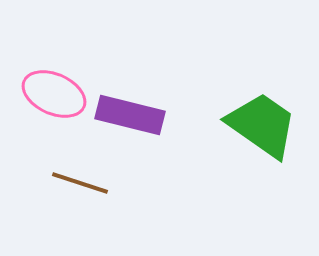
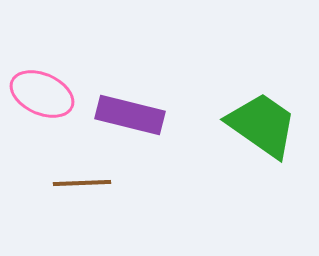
pink ellipse: moved 12 px left
brown line: moved 2 px right; rotated 20 degrees counterclockwise
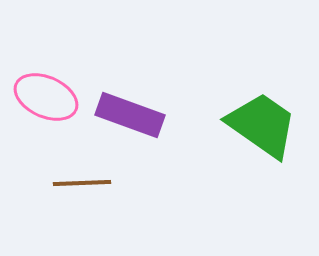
pink ellipse: moved 4 px right, 3 px down
purple rectangle: rotated 6 degrees clockwise
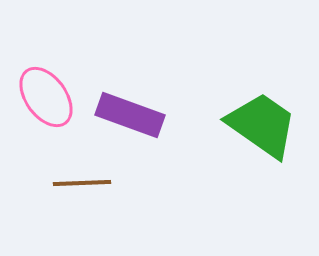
pink ellipse: rotated 30 degrees clockwise
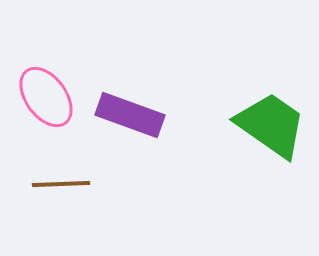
green trapezoid: moved 9 px right
brown line: moved 21 px left, 1 px down
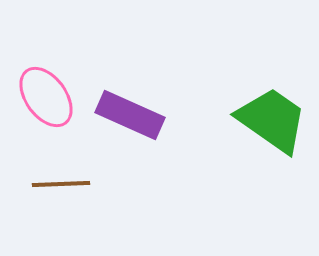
purple rectangle: rotated 4 degrees clockwise
green trapezoid: moved 1 px right, 5 px up
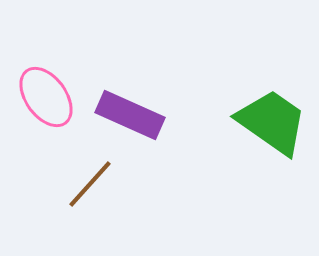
green trapezoid: moved 2 px down
brown line: moved 29 px right; rotated 46 degrees counterclockwise
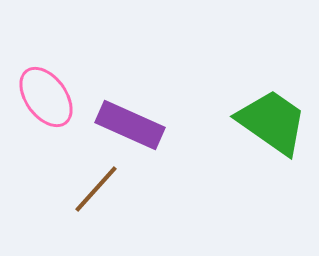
purple rectangle: moved 10 px down
brown line: moved 6 px right, 5 px down
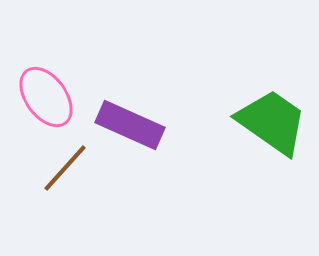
brown line: moved 31 px left, 21 px up
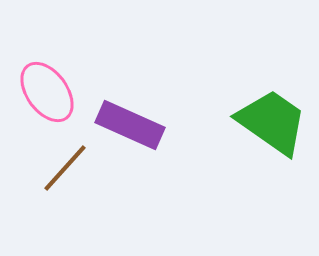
pink ellipse: moved 1 px right, 5 px up
